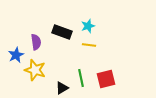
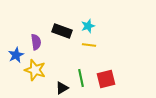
black rectangle: moved 1 px up
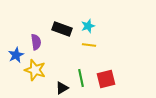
black rectangle: moved 2 px up
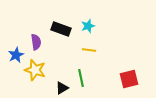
black rectangle: moved 1 px left
yellow line: moved 5 px down
red square: moved 23 px right
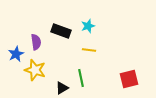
black rectangle: moved 2 px down
blue star: moved 1 px up
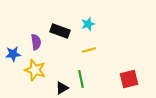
cyan star: moved 2 px up
black rectangle: moved 1 px left
yellow line: rotated 24 degrees counterclockwise
blue star: moved 3 px left; rotated 21 degrees clockwise
green line: moved 1 px down
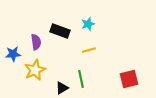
yellow star: rotated 30 degrees clockwise
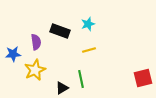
red square: moved 14 px right, 1 px up
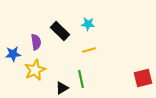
cyan star: rotated 24 degrees clockwise
black rectangle: rotated 24 degrees clockwise
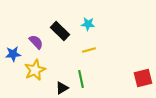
purple semicircle: rotated 35 degrees counterclockwise
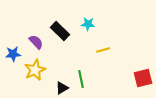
yellow line: moved 14 px right
